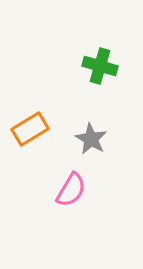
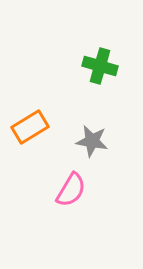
orange rectangle: moved 2 px up
gray star: moved 1 px right, 2 px down; rotated 20 degrees counterclockwise
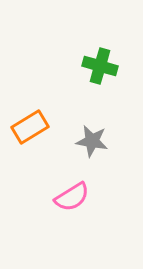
pink semicircle: moved 1 px right, 7 px down; rotated 27 degrees clockwise
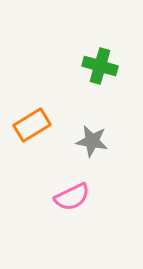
orange rectangle: moved 2 px right, 2 px up
pink semicircle: rotated 6 degrees clockwise
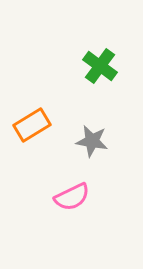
green cross: rotated 20 degrees clockwise
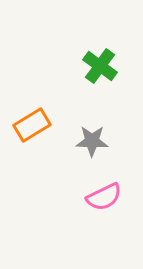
gray star: rotated 8 degrees counterclockwise
pink semicircle: moved 32 px right
